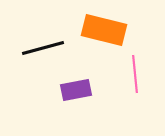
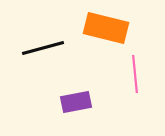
orange rectangle: moved 2 px right, 2 px up
purple rectangle: moved 12 px down
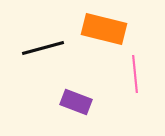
orange rectangle: moved 2 px left, 1 px down
purple rectangle: rotated 32 degrees clockwise
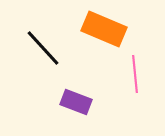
orange rectangle: rotated 9 degrees clockwise
black line: rotated 63 degrees clockwise
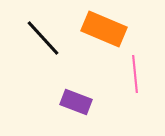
black line: moved 10 px up
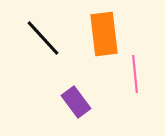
orange rectangle: moved 5 px down; rotated 60 degrees clockwise
purple rectangle: rotated 32 degrees clockwise
